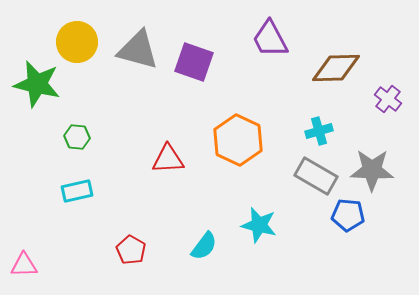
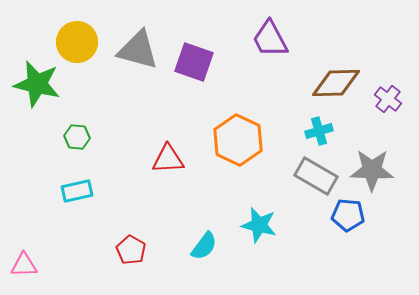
brown diamond: moved 15 px down
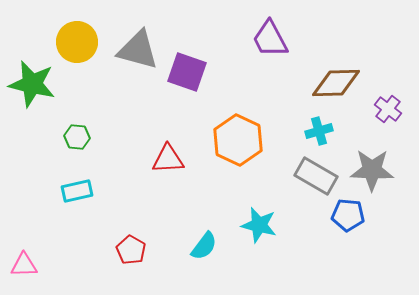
purple square: moved 7 px left, 10 px down
green star: moved 5 px left
purple cross: moved 10 px down
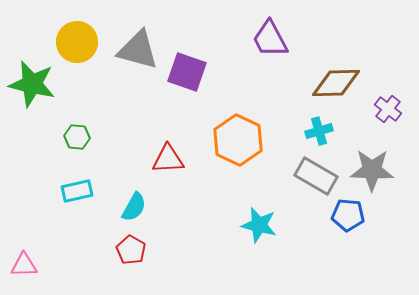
cyan semicircle: moved 70 px left, 39 px up; rotated 8 degrees counterclockwise
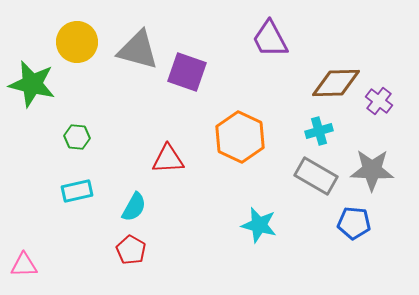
purple cross: moved 9 px left, 8 px up
orange hexagon: moved 2 px right, 3 px up
blue pentagon: moved 6 px right, 8 px down
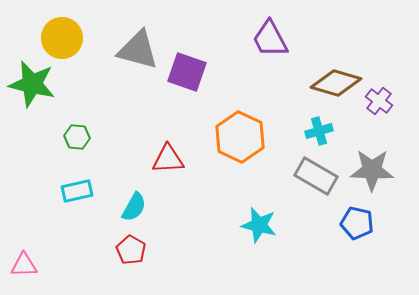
yellow circle: moved 15 px left, 4 px up
brown diamond: rotated 18 degrees clockwise
blue pentagon: moved 3 px right; rotated 8 degrees clockwise
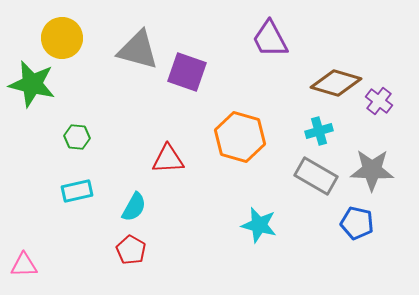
orange hexagon: rotated 9 degrees counterclockwise
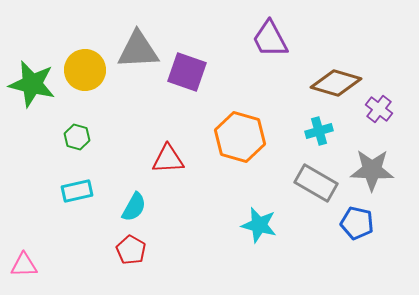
yellow circle: moved 23 px right, 32 px down
gray triangle: rotated 18 degrees counterclockwise
purple cross: moved 8 px down
green hexagon: rotated 10 degrees clockwise
gray rectangle: moved 7 px down
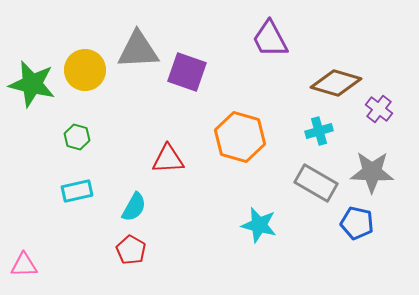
gray star: moved 2 px down
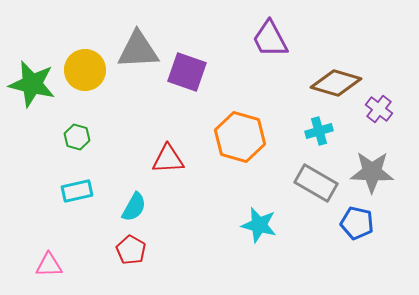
pink triangle: moved 25 px right
